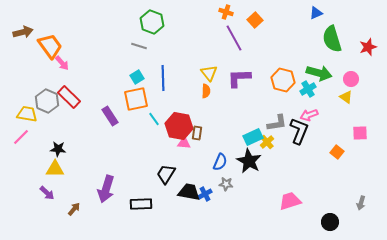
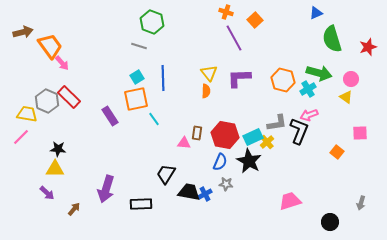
red hexagon at (179, 126): moved 46 px right, 9 px down
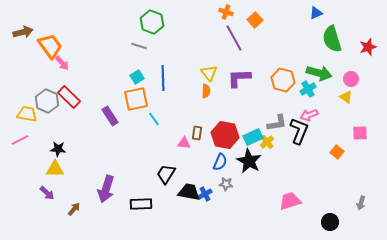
pink line at (21, 137): moved 1 px left, 3 px down; rotated 18 degrees clockwise
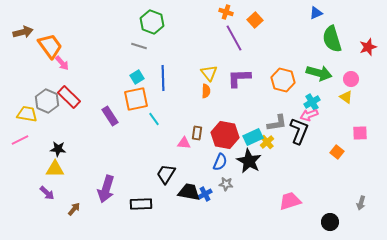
cyan cross at (308, 89): moved 4 px right, 13 px down
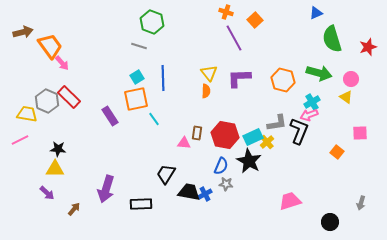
blue semicircle at (220, 162): moved 1 px right, 4 px down
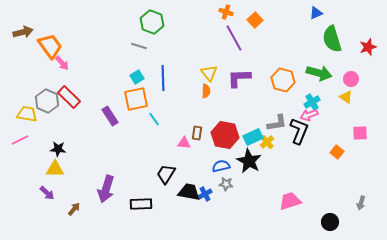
blue semicircle at (221, 166): rotated 126 degrees counterclockwise
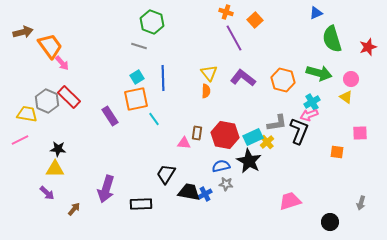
purple L-shape at (239, 78): moved 4 px right; rotated 40 degrees clockwise
orange square at (337, 152): rotated 32 degrees counterclockwise
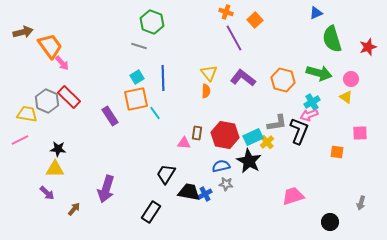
cyan line at (154, 119): moved 1 px right, 6 px up
pink trapezoid at (290, 201): moved 3 px right, 5 px up
black rectangle at (141, 204): moved 10 px right, 8 px down; rotated 55 degrees counterclockwise
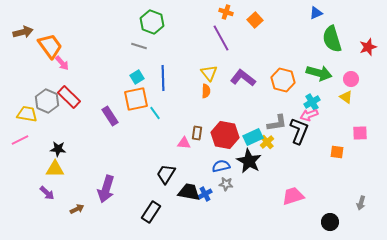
purple line at (234, 38): moved 13 px left
brown arrow at (74, 209): moved 3 px right; rotated 24 degrees clockwise
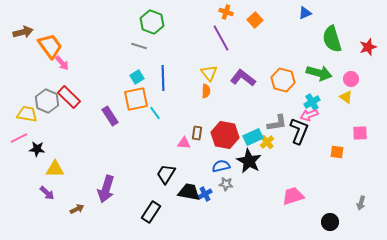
blue triangle at (316, 13): moved 11 px left
pink line at (20, 140): moved 1 px left, 2 px up
black star at (58, 149): moved 21 px left
